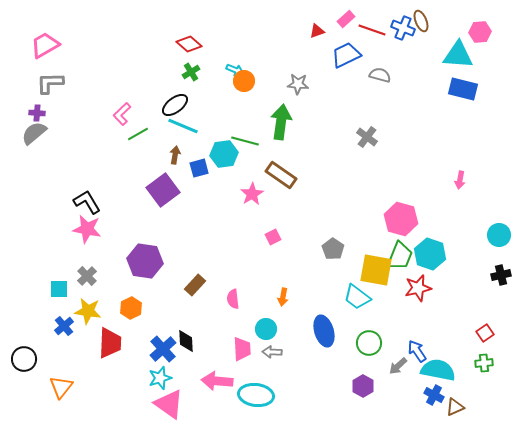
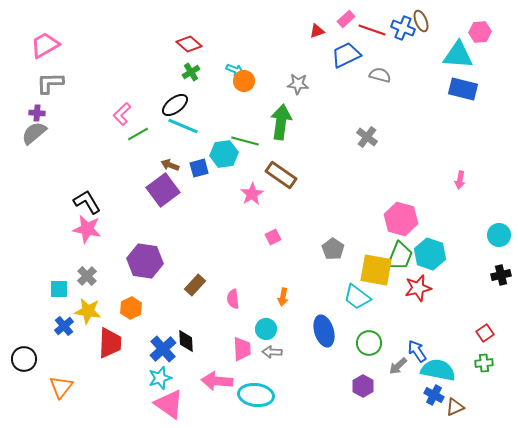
brown arrow at (175, 155): moved 5 px left, 10 px down; rotated 78 degrees counterclockwise
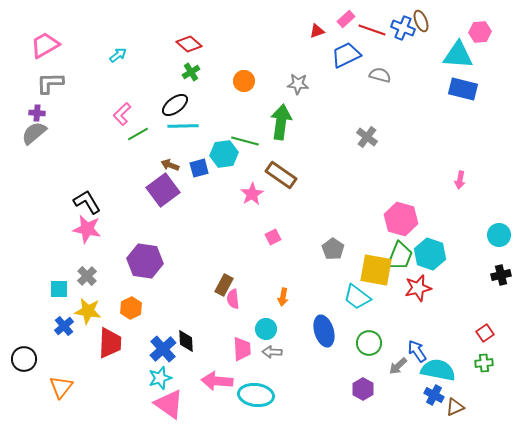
cyan arrow at (235, 70): moved 117 px left, 15 px up; rotated 60 degrees counterclockwise
cyan line at (183, 126): rotated 24 degrees counterclockwise
brown rectangle at (195, 285): moved 29 px right; rotated 15 degrees counterclockwise
purple hexagon at (363, 386): moved 3 px down
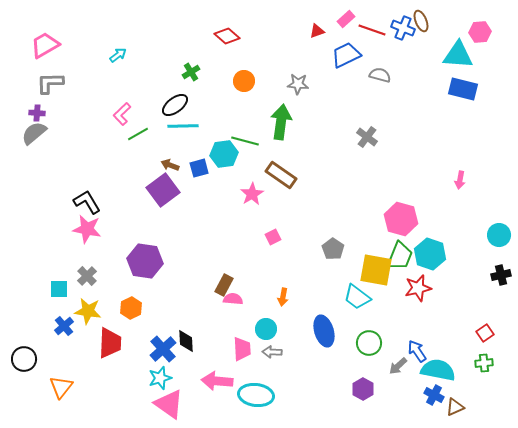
red diamond at (189, 44): moved 38 px right, 8 px up
pink semicircle at (233, 299): rotated 102 degrees clockwise
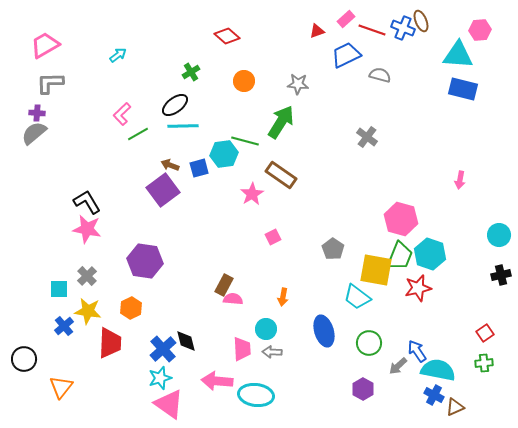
pink hexagon at (480, 32): moved 2 px up
green arrow at (281, 122): rotated 24 degrees clockwise
black diamond at (186, 341): rotated 10 degrees counterclockwise
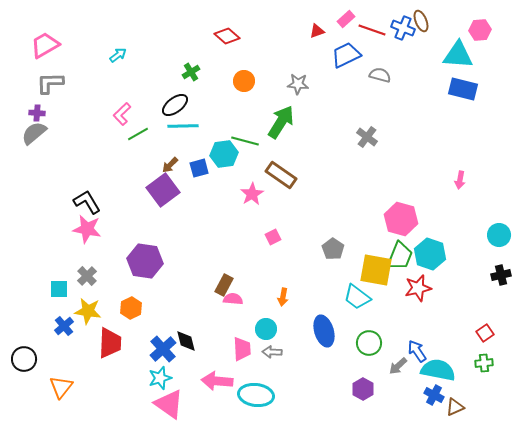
brown arrow at (170, 165): rotated 66 degrees counterclockwise
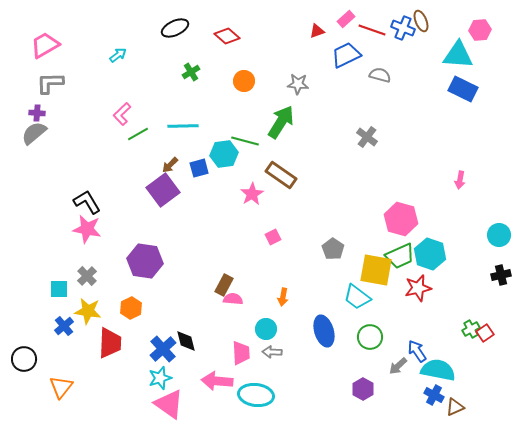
blue rectangle at (463, 89): rotated 12 degrees clockwise
black ellipse at (175, 105): moved 77 px up; rotated 12 degrees clockwise
green trapezoid at (400, 256): rotated 44 degrees clockwise
green circle at (369, 343): moved 1 px right, 6 px up
pink trapezoid at (242, 349): moved 1 px left, 4 px down
green cross at (484, 363): moved 13 px left, 34 px up; rotated 24 degrees counterclockwise
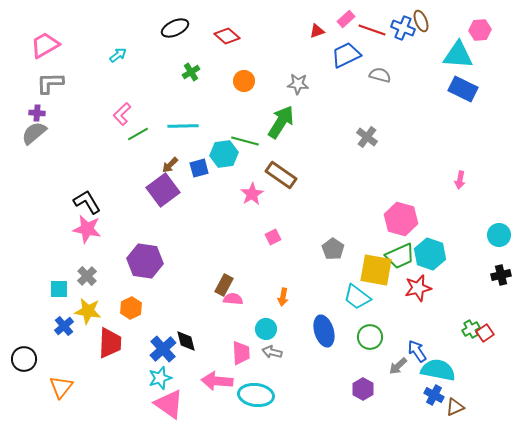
gray arrow at (272, 352): rotated 12 degrees clockwise
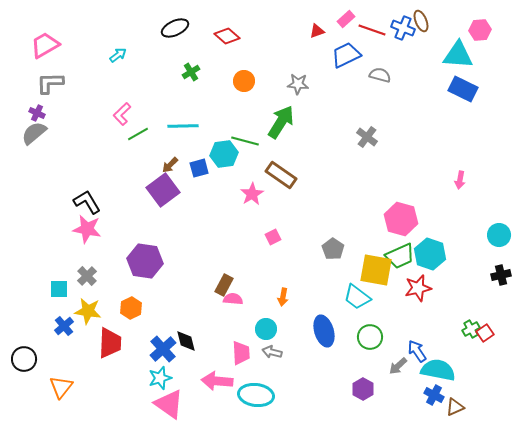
purple cross at (37, 113): rotated 21 degrees clockwise
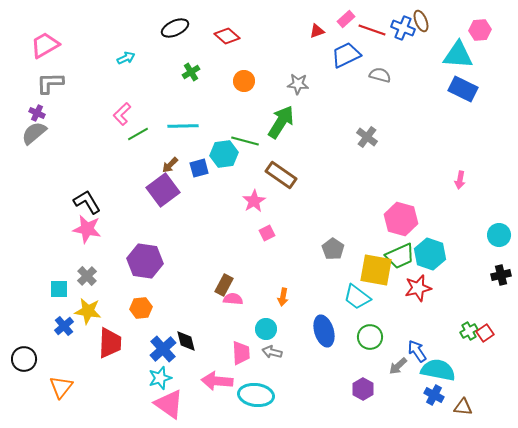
cyan arrow at (118, 55): moved 8 px right, 3 px down; rotated 12 degrees clockwise
pink star at (252, 194): moved 2 px right, 7 px down
pink square at (273, 237): moved 6 px left, 4 px up
orange hexagon at (131, 308): moved 10 px right; rotated 20 degrees clockwise
green cross at (471, 329): moved 2 px left, 2 px down
brown triangle at (455, 407): moved 8 px right; rotated 30 degrees clockwise
